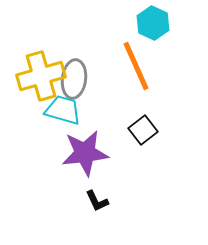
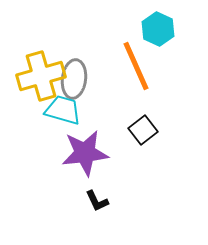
cyan hexagon: moved 5 px right, 6 px down
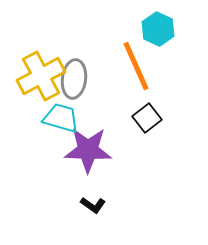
yellow cross: rotated 12 degrees counterclockwise
cyan trapezoid: moved 2 px left, 8 px down
black square: moved 4 px right, 12 px up
purple star: moved 3 px right, 3 px up; rotated 9 degrees clockwise
black L-shape: moved 4 px left, 4 px down; rotated 30 degrees counterclockwise
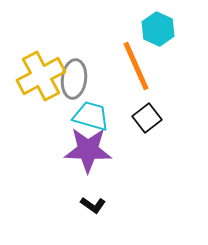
cyan trapezoid: moved 30 px right, 2 px up
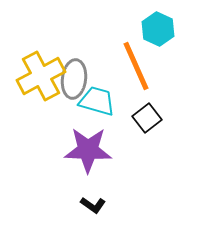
cyan trapezoid: moved 6 px right, 15 px up
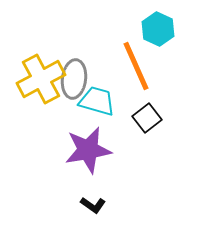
yellow cross: moved 3 px down
purple star: rotated 12 degrees counterclockwise
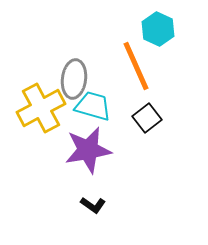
yellow cross: moved 29 px down
cyan trapezoid: moved 4 px left, 5 px down
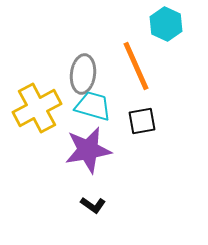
cyan hexagon: moved 8 px right, 5 px up
gray ellipse: moved 9 px right, 5 px up
yellow cross: moved 4 px left
black square: moved 5 px left, 3 px down; rotated 28 degrees clockwise
